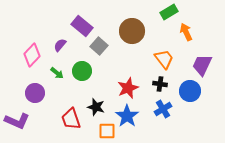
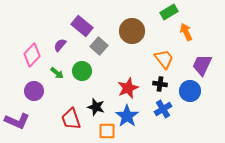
purple circle: moved 1 px left, 2 px up
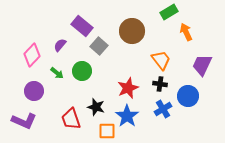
orange trapezoid: moved 3 px left, 1 px down
blue circle: moved 2 px left, 5 px down
purple L-shape: moved 7 px right
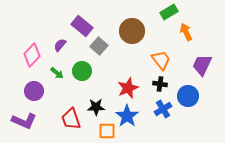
black star: rotated 18 degrees counterclockwise
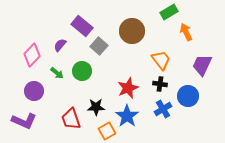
orange square: rotated 30 degrees counterclockwise
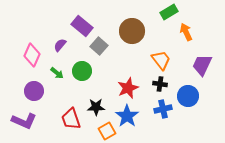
pink diamond: rotated 20 degrees counterclockwise
blue cross: rotated 18 degrees clockwise
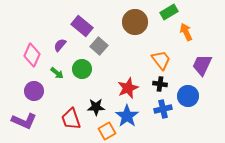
brown circle: moved 3 px right, 9 px up
green circle: moved 2 px up
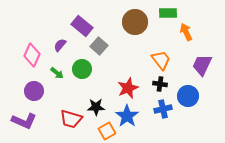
green rectangle: moved 1 px left, 1 px down; rotated 30 degrees clockwise
red trapezoid: rotated 55 degrees counterclockwise
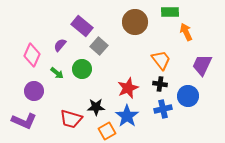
green rectangle: moved 2 px right, 1 px up
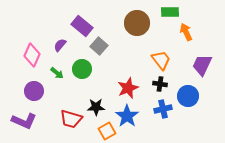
brown circle: moved 2 px right, 1 px down
